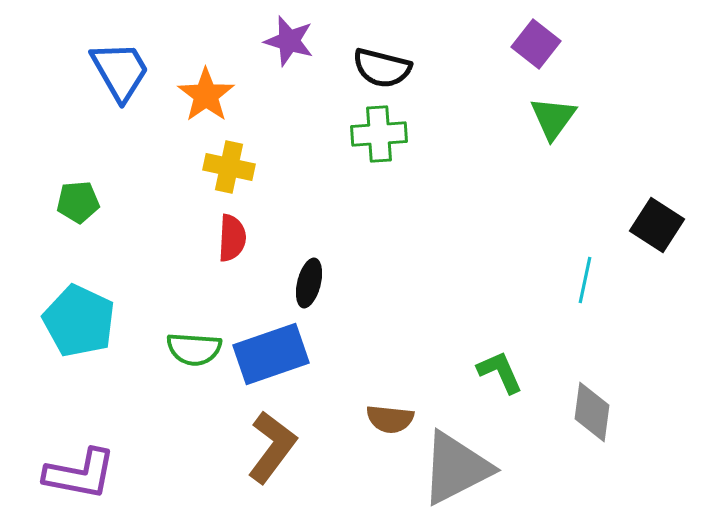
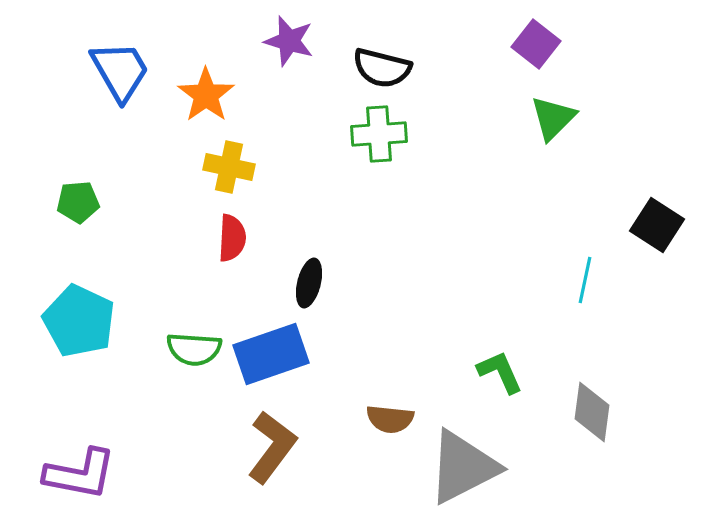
green triangle: rotated 9 degrees clockwise
gray triangle: moved 7 px right, 1 px up
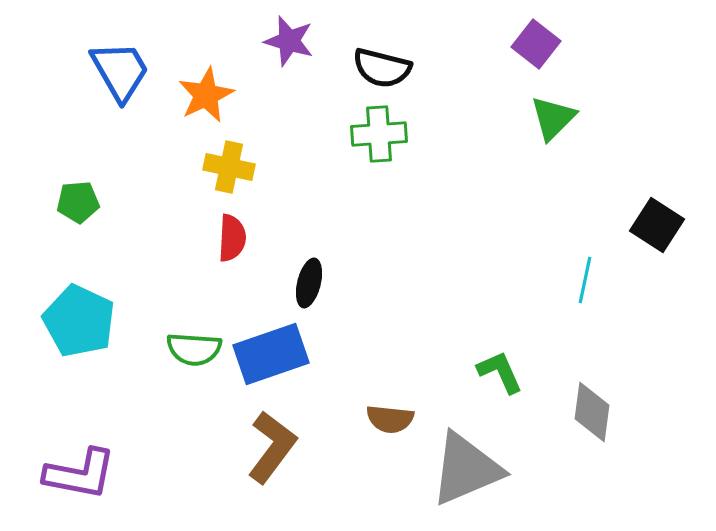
orange star: rotated 10 degrees clockwise
gray triangle: moved 3 px right, 2 px down; rotated 4 degrees clockwise
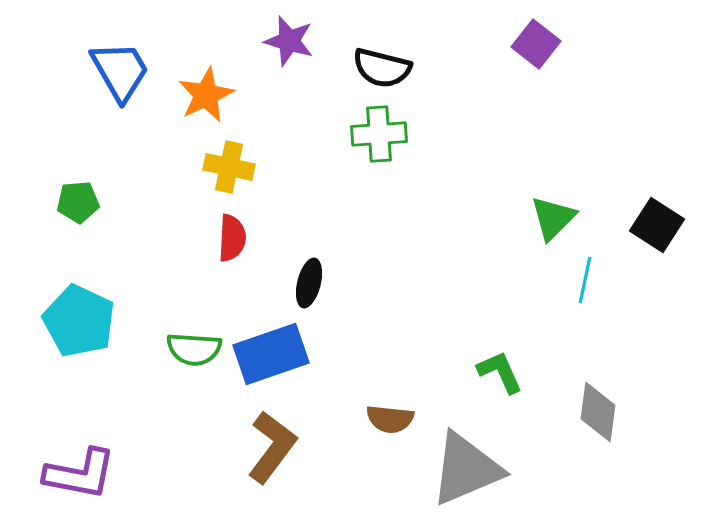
green triangle: moved 100 px down
gray diamond: moved 6 px right
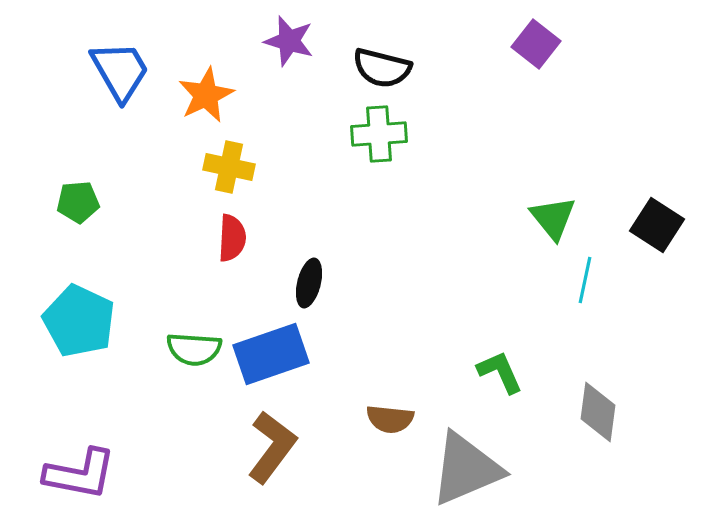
green triangle: rotated 24 degrees counterclockwise
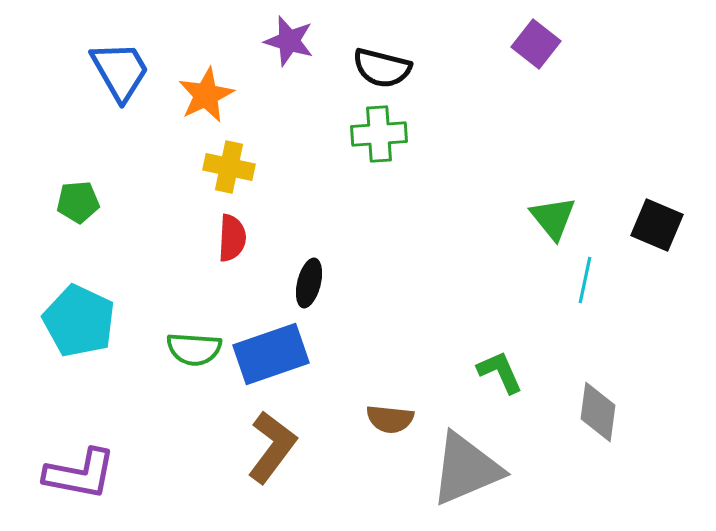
black square: rotated 10 degrees counterclockwise
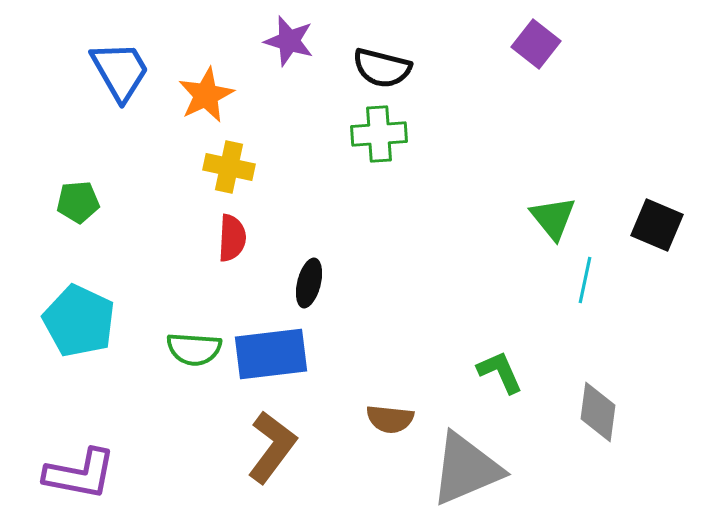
blue rectangle: rotated 12 degrees clockwise
